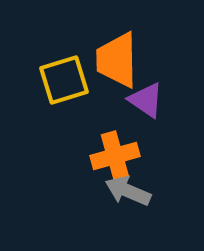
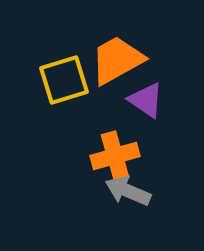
orange trapezoid: rotated 62 degrees clockwise
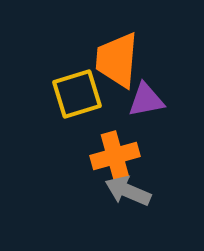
orange trapezoid: rotated 56 degrees counterclockwise
yellow square: moved 13 px right, 14 px down
purple triangle: rotated 45 degrees counterclockwise
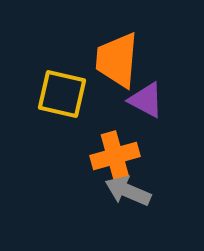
yellow square: moved 15 px left; rotated 30 degrees clockwise
purple triangle: rotated 39 degrees clockwise
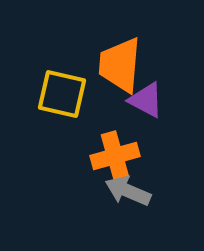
orange trapezoid: moved 3 px right, 5 px down
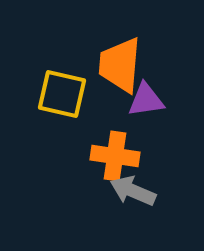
purple triangle: rotated 36 degrees counterclockwise
orange cross: rotated 24 degrees clockwise
gray arrow: moved 5 px right
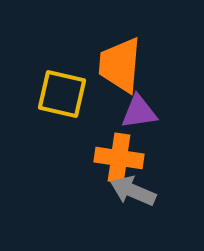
purple triangle: moved 7 px left, 12 px down
orange cross: moved 4 px right, 2 px down
